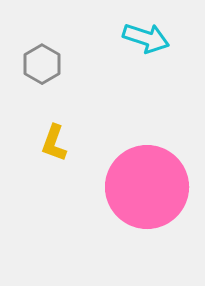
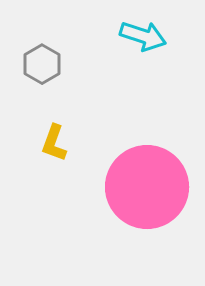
cyan arrow: moved 3 px left, 2 px up
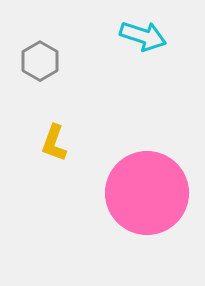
gray hexagon: moved 2 px left, 3 px up
pink circle: moved 6 px down
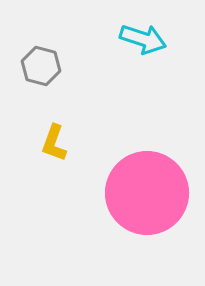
cyan arrow: moved 3 px down
gray hexagon: moved 1 px right, 5 px down; rotated 15 degrees counterclockwise
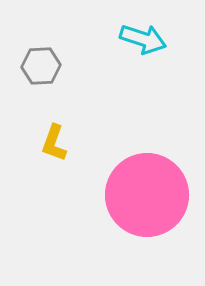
gray hexagon: rotated 18 degrees counterclockwise
pink circle: moved 2 px down
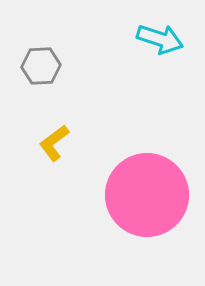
cyan arrow: moved 17 px right
yellow L-shape: rotated 33 degrees clockwise
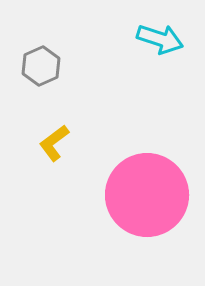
gray hexagon: rotated 21 degrees counterclockwise
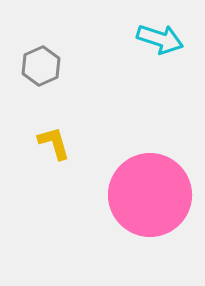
yellow L-shape: rotated 111 degrees clockwise
pink circle: moved 3 px right
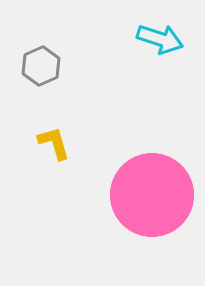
pink circle: moved 2 px right
